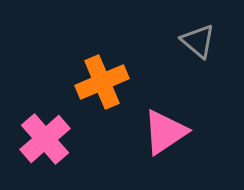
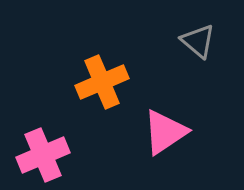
pink cross: moved 2 px left, 16 px down; rotated 18 degrees clockwise
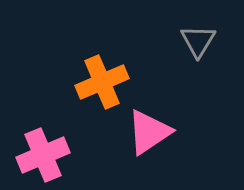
gray triangle: rotated 21 degrees clockwise
pink triangle: moved 16 px left
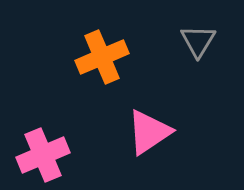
orange cross: moved 25 px up
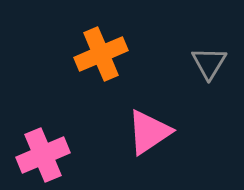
gray triangle: moved 11 px right, 22 px down
orange cross: moved 1 px left, 3 px up
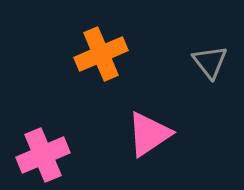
gray triangle: moved 1 px right, 1 px up; rotated 9 degrees counterclockwise
pink triangle: moved 2 px down
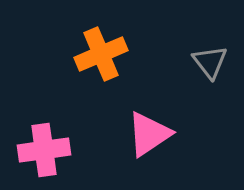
pink cross: moved 1 px right, 5 px up; rotated 15 degrees clockwise
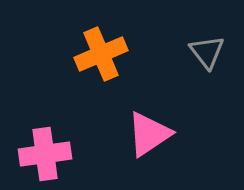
gray triangle: moved 3 px left, 10 px up
pink cross: moved 1 px right, 4 px down
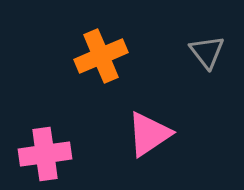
orange cross: moved 2 px down
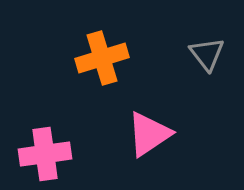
gray triangle: moved 2 px down
orange cross: moved 1 px right, 2 px down; rotated 6 degrees clockwise
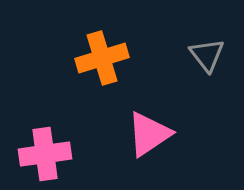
gray triangle: moved 1 px down
